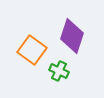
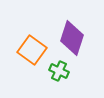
purple diamond: moved 2 px down
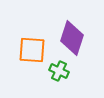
orange square: rotated 32 degrees counterclockwise
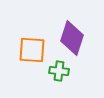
green cross: rotated 18 degrees counterclockwise
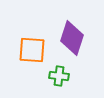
green cross: moved 5 px down
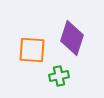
green cross: rotated 18 degrees counterclockwise
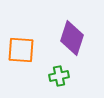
orange square: moved 11 px left
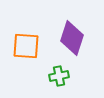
orange square: moved 5 px right, 4 px up
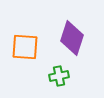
orange square: moved 1 px left, 1 px down
